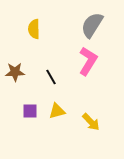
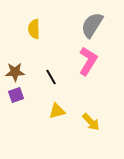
purple square: moved 14 px left, 16 px up; rotated 21 degrees counterclockwise
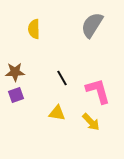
pink L-shape: moved 10 px right, 30 px down; rotated 48 degrees counterclockwise
black line: moved 11 px right, 1 px down
yellow triangle: moved 2 px down; rotated 24 degrees clockwise
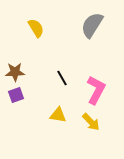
yellow semicircle: moved 2 px right, 1 px up; rotated 150 degrees clockwise
pink L-shape: moved 2 px left, 1 px up; rotated 44 degrees clockwise
yellow triangle: moved 1 px right, 2 px down
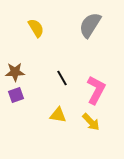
gray semicircle: moved 2 px left
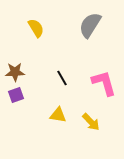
pink L-shape: moved 8 px right, 7 px up; rotated 44 degrees counterclockwise
